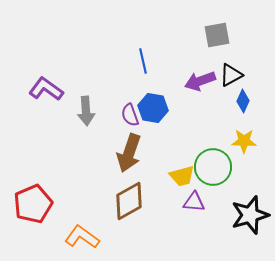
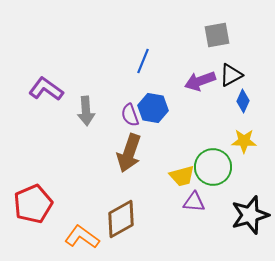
blue line: rotated 35 degrees clockwise
brown diamond: moved 8 px left, 18 px down
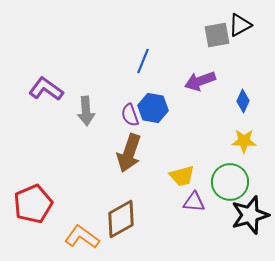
black triangle: moved 9 px right, 50 px up
green circle: moved 17 px right, 15 px down
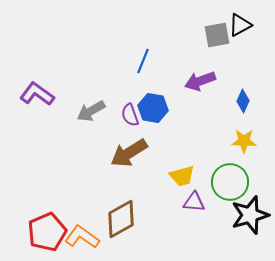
purple L-shape: moved 9 px left, 5 px down
gray arrow: moved 5 px right; rotated 64 degrees clockwise
brown arrow: rotated 39 degrees clockwise
red pentagon: moved 14 px right, 28 px down
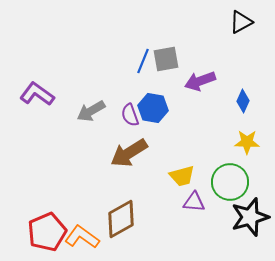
black triangle: moved 1 px right, 3 px up
gray square: moved 51 px left, 24 px down
yellow star: moved 3 px right, 1 px down
black star: moved 2 px down
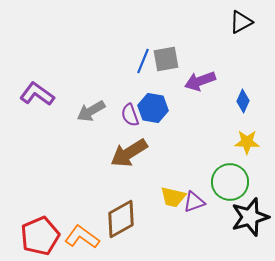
yellow trapezoid: moved 9 px left, 21 px down; rotated 28 degrees clockwise
purple triangle: rotated 25 degrees counterclockwise
red pentagon: moved 7 px left, 4 px down
